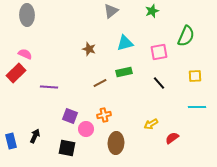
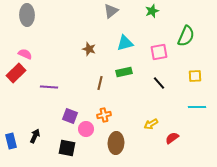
brown line: rotated 48 degrees counterclockwise
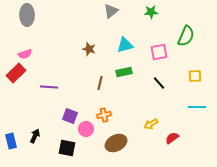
green star: moved 1 px left, 1 px down; rotated 16 degrees clockwise
cyan triangle: moved 2 px down
pink semicircle: rotated 136 degrees clockwise
brown ellipse: rotated 60 degrees clockwise
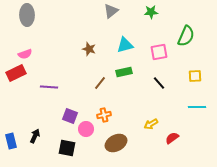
red rectangle: rotated 18 degrees clockwise
brown line: rotated 24 degrees clockwise
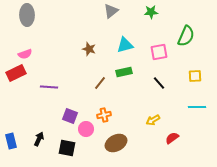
yellow arrow: moved 2 px right, 4 px up
black arrow: moved 4 px right, 3 px down
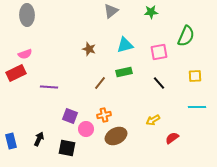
brown ellipse: moved 7 px up
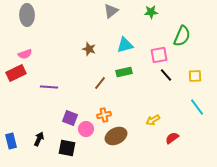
green semicircle: moved 4 px left
pink square: moved 3 px down
black line: moved 7 px right, 8 px up
cyan line: rotated 54 degrees clockwise
purple square: moved 2 px down
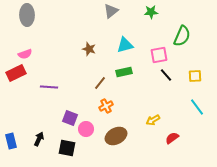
orange cross: moved 2 px right, 9 px up; rotated 16 degrees counterclockwise
